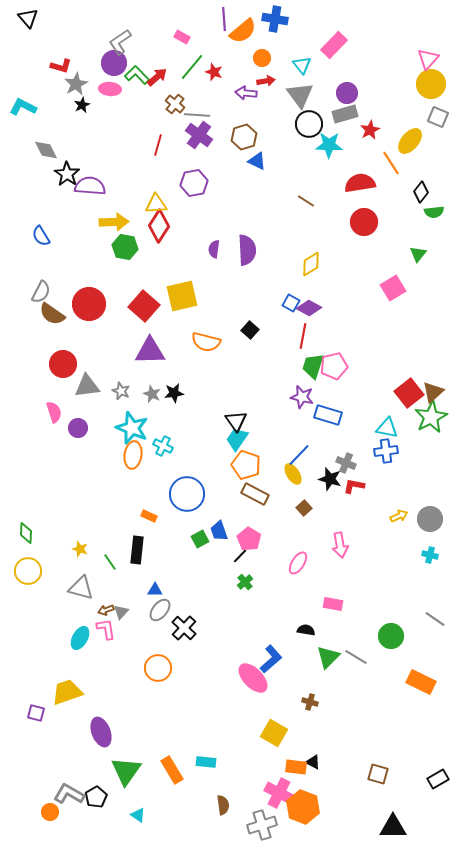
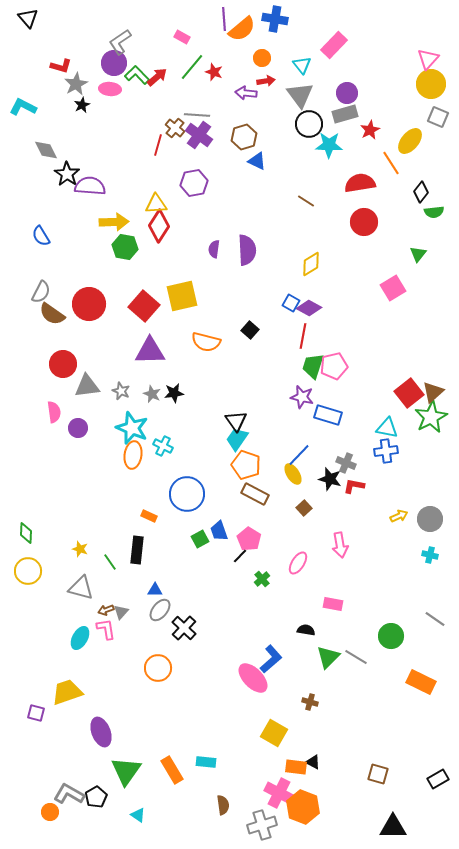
orange semicircle at (243, 31): moved 1 px left, 2 px up
brown cross at (175, 104): moved 24 px down
pink semicircle at (54, 412): rotated 10 degrees clockwise
green cross at (245, 582): moved 17 px right, 3 px up
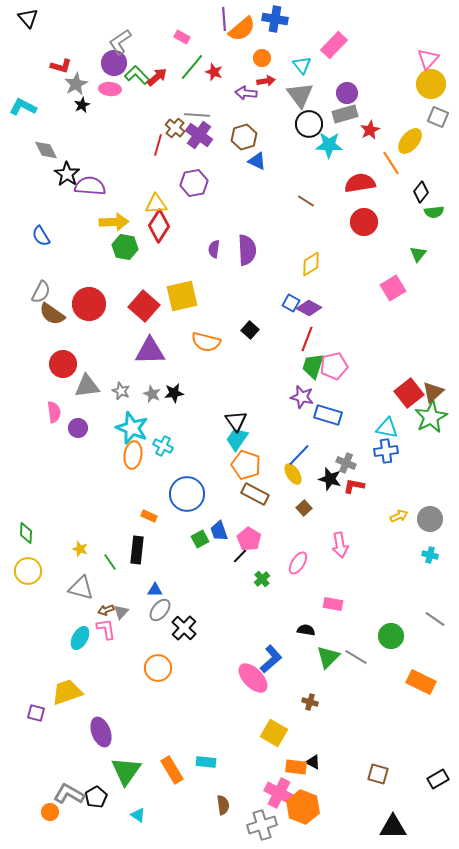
red line at (303, 336): moved 4 px right, 3 px down; rotated 10 degrees clockwise
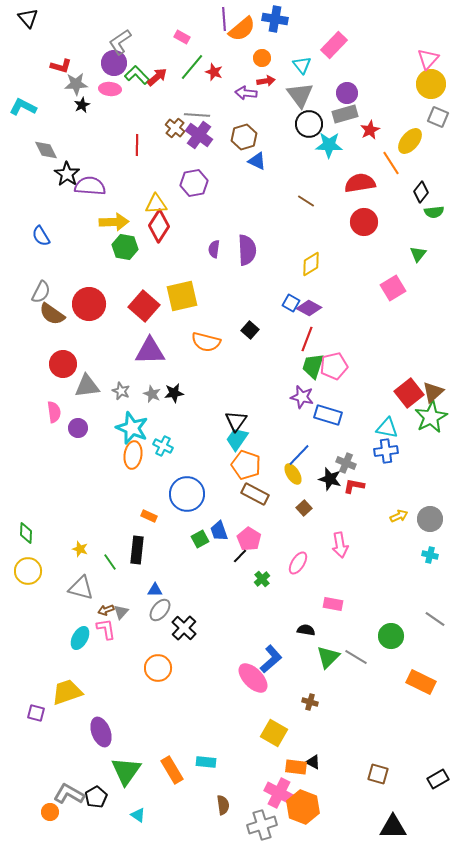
gray star at (76, 84): rotated 25 degrees clockwise
red line at (158, 145): moved 21 px left; rotated 15 degrees counterclockwise
black triangle at (236, 421): rotated 10 degrees clockwise
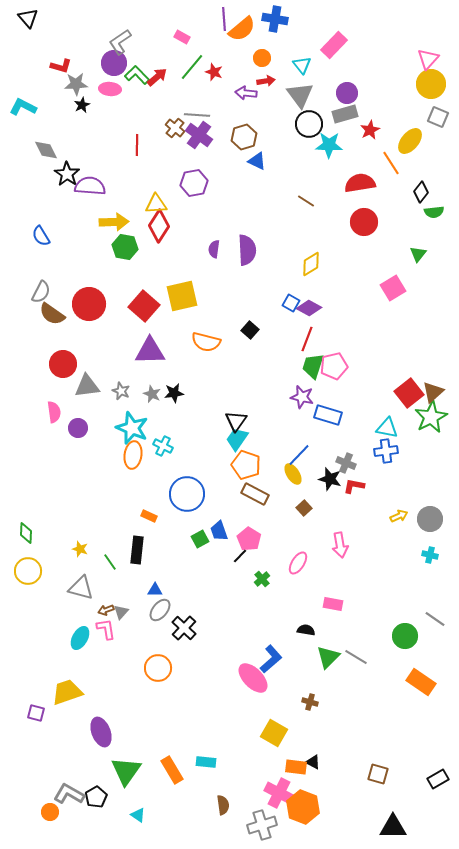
green circle at (391, 636): moved 14 px right
orange rectangle at (421, 682): rotated 8 degrees clockwise
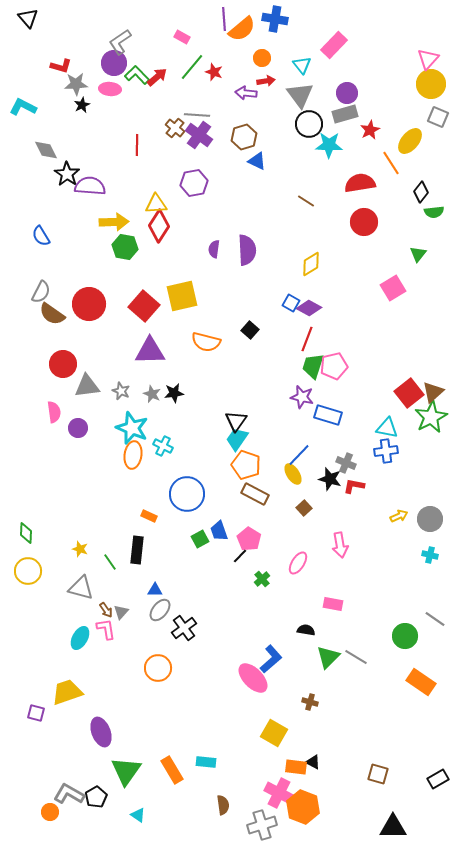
brown arrow at (106, 610): rotated 105 degrees counterclockwise
black cross at (184, 628): rotated 10 degrees clockwise
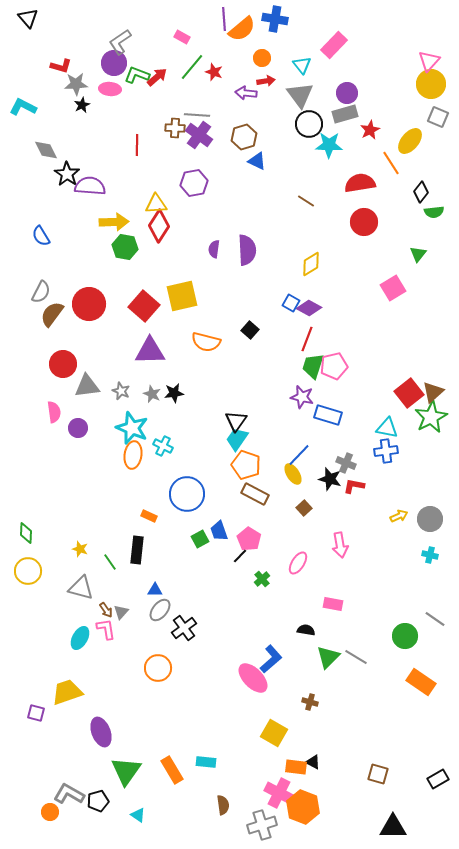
pink triangle at (428, 59): moved 1 px right, 2 px down
green L-shape at (137, 75): rotated 25 degrees counterclockwise
brown cross at (175, 128): rotated 36 degrees counterclockwise
brown semicircle at (52, 314): rotated 92 degrees clockwise
black pentagon at (96, 797): moved 2 px right, 4 px down; rotated 15 degrees clockwise
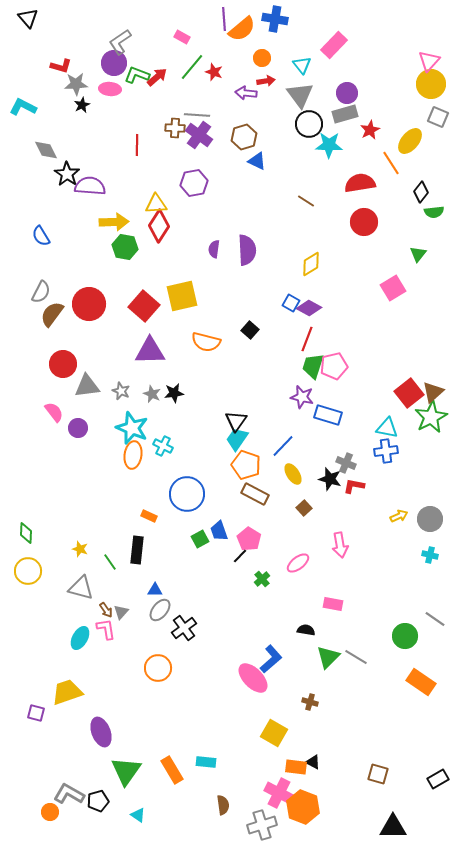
pink semicircle at (54, 412): rotated 30 degrees counterclockwise
blue line at (299, 455): moved 16 px left, 9 px up
pink ellipse at (298, 563): rotated 20 degrees clockwise
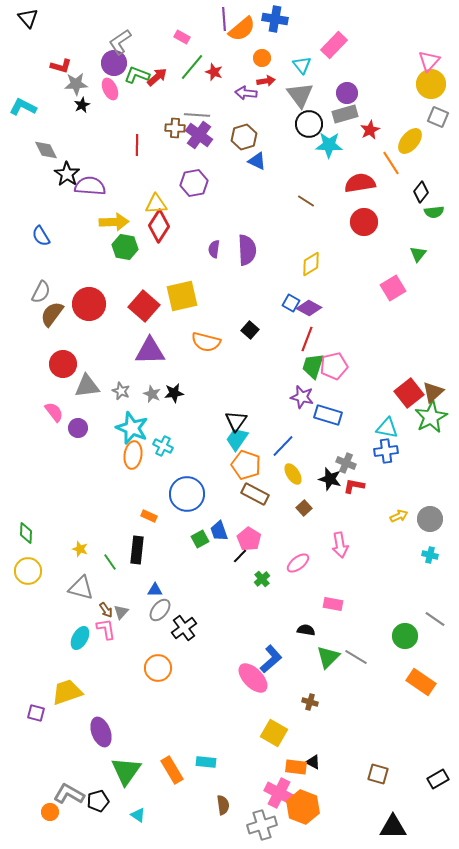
pink ellipse at (110, 89): rotated 60 degrees clockwise
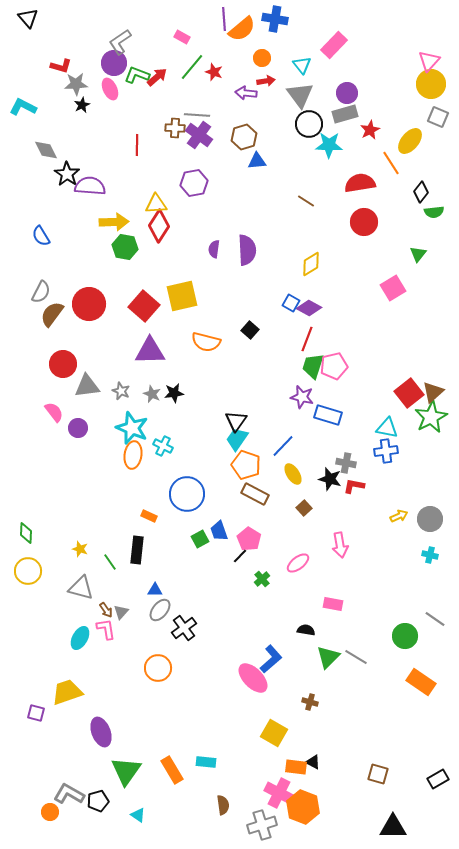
blue triangle at (257, 161): rotated 30 degrees counterclockwise
gray cross at (346, 463): rotated 12 degrees counterclockwise
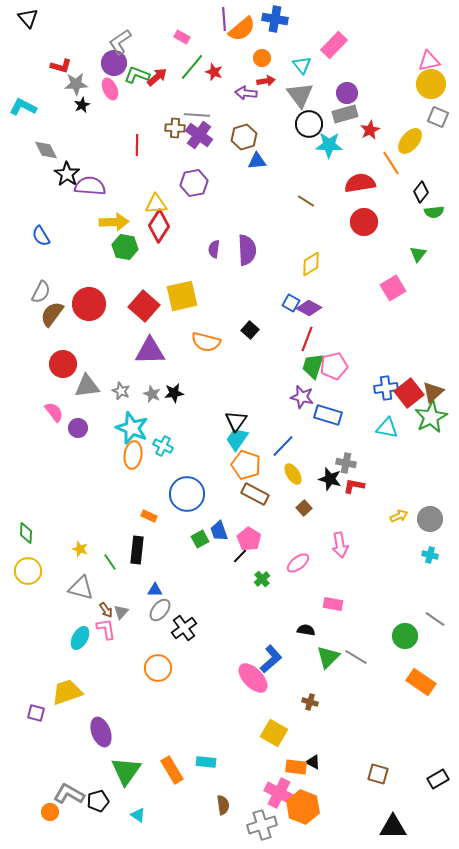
pink triangle at (429, 61): rotated 35 degrees clockwise
blue cross at (386, 451): moved 63 px up
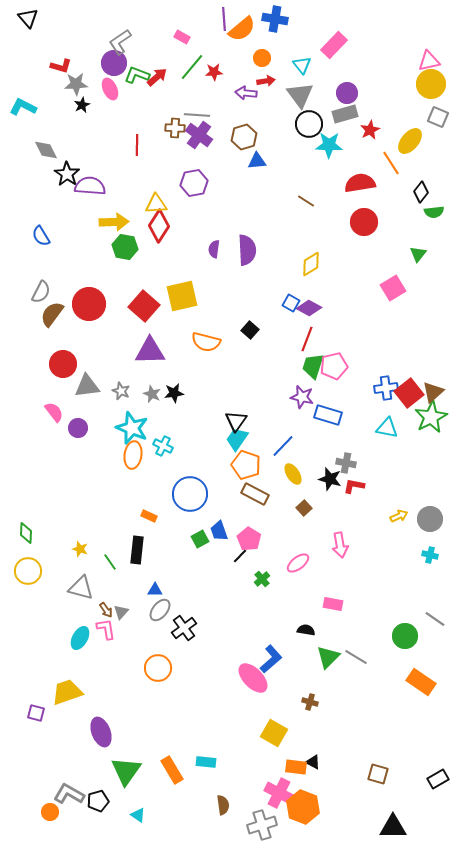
red star at (214, 72): rotated 24 degrees counterclockwise
blue circle at (187, 494): moved 3 px right
